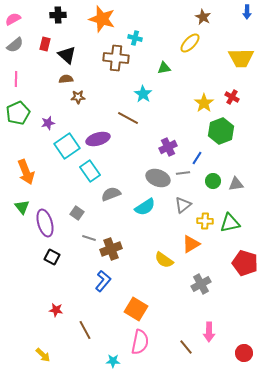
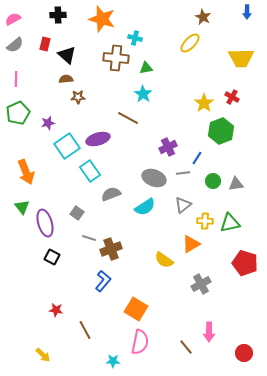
green triangle at (164, 68): moved 18 px left
gray ellipse at (158, 178): moved 4 px left
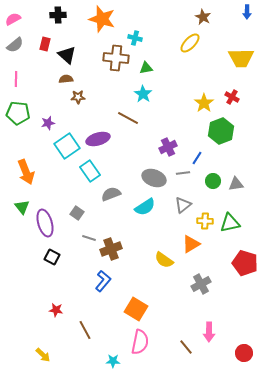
green pentagon at (18, 113): rotated 30 degrees clockwise
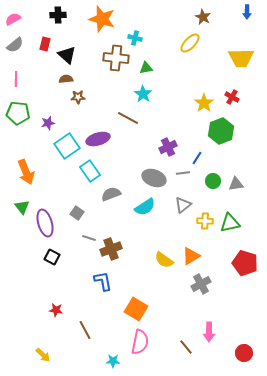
orange triangle at (191, 244): moved 12 px down
blue L-shape at (103, 281): rotated 50 degrees counterclockwise
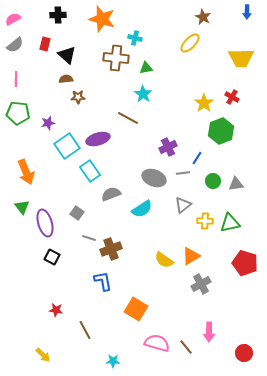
cyan semicircle at (145, 207): moved 3 px left, 2 px down
pink semicircle at (140, 342): moved 17 px right, 1 px down; rotated 85 degrees counterclockwise
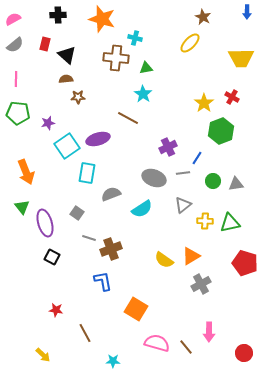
cyan rectangle at (90, 171): moved 3 px left, 2 px down; rotated 45 degrees clockwise
brown line at (85, 330): moved 3 px down
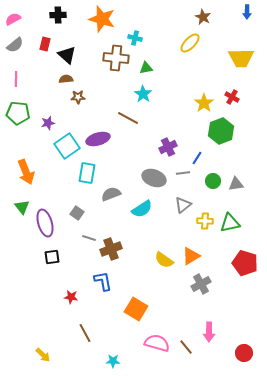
black square at (52, 257): rotated 35 degrees counterclockwise
red star at (56, 310): moved 15 px right, 13 px up
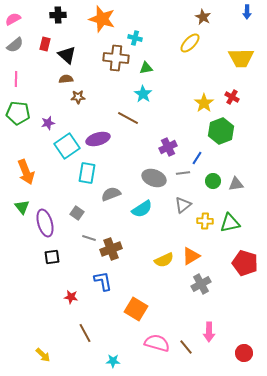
yellow semicircle at (164, 260): rotated 60 degrees counterclockwise
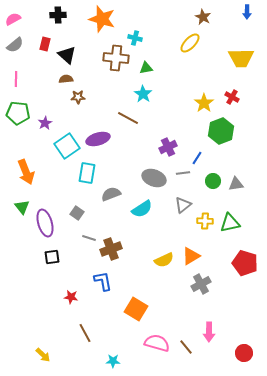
purple star at (48, 123): moved 3 px left; rotated 16 degrees counterclockwise
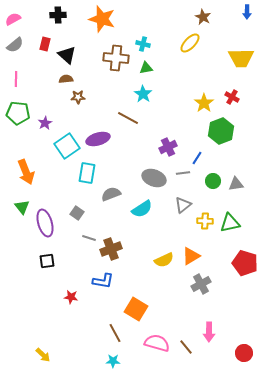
cyan cross at (135, 38): moved 8 px right, 6 px down
black square at (52, 257): moved 5 px left, 4 px down
blue L-shape at (103, 281): rotated 110 degrees clockwise
brown line at (85, 333): moved 30 px right
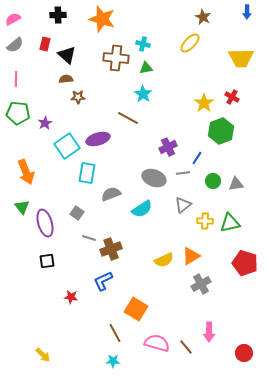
blue L-shape at (103, 281): rotated 145 degrees clockwise
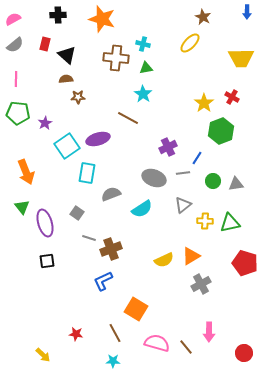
red star at (71, 297): moved 5 px right, 37 px down
